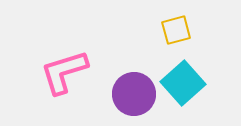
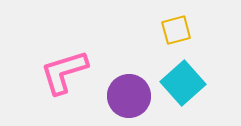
purple circle: moved 5 px left, 2 px down
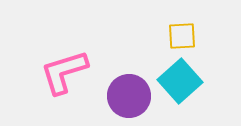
yellow square: moved 6 px right, 6 px down; rotated 12 degrees clockwise
cyan square: moved 3 px left, 2 px up
